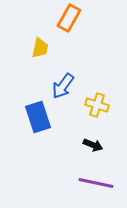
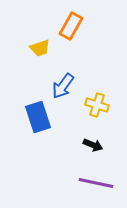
orange rectangle: moved 2 px right, 8 px down
yellow trapezoid: rotated 60 degrees clockwise
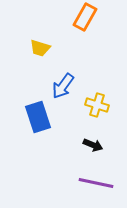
orange rectangle: moved 14 px right, 9 px up
yellow trapezoid: rotated 35 degrees clockwise
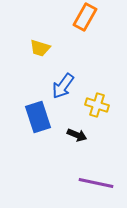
black arrow: moved 16 px left, 10 px up
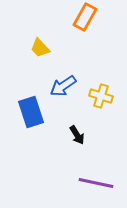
yellow trapezoid: rotated 30 degrees clockwise
blue arrow: rotated 20 degrees clockwise
yellow cross: moved 4 px right, 9 px up
blue rectangle: moved 7 px left, 5 px up
black arrow: rotated 36 degrees clockwise
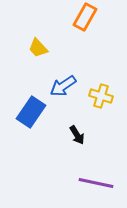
yellow trapezoid: moved 2 px left
blue rectangle: rotated 52 degrees clockwise
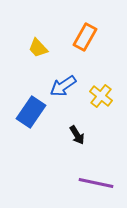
orange rectangle: moved 20 px down
yellow cross: rotated 20 degrees clockwise
